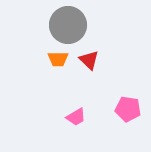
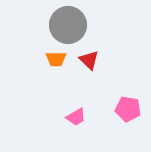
orange trapezoid: moved 2 px left
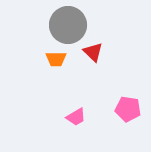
red triangle: moved 4 px right, 8 px up
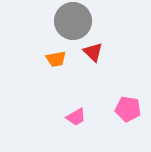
gray circle: moved 5 px right, 4 px up
orange trapezoid: rotated 10 degrees counterclockwise
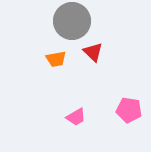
gray circle: moved 1 px left
pink pentagon: moved 1 px right, 1 px down
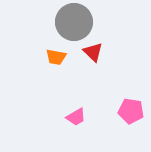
gray circle: moved 2 px right, 1 px down
orange trapezoid: moved 2 px up; rotated 20 degrees clockwise
pink pentagon: moved 2 px right, 1 px down
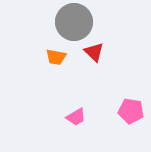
red triangle: moved 1 px right
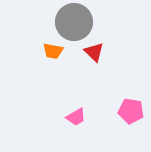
orange trapezoid: moved 3 px left, 6 px up
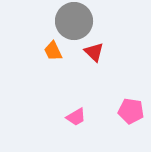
gray circle: moved 1 px up
orange trapezoid: rotated 55 degrees clockwise
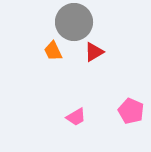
gray circle: moved 1 px down
red triangle: rotated 45 degrees clockwise
pink pentagon: rotated 15 degrees clockwise
